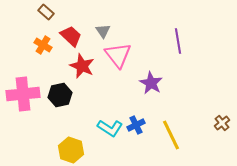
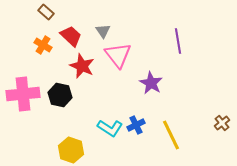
black hexagon: rotated 25 degrees clockwise
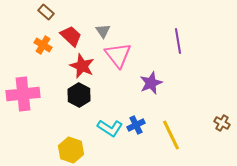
purple star: rotated 20 degrees clockwise
black hexagon: moved 19 px right; rotated 15 degrees clockwise
brown cross: rotated 21 degrees counterclockwise
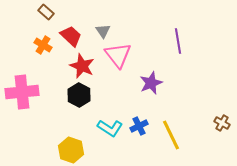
pink cross: moved 1 px left, 2 px up
blue cross: moved 3 px right, 1 px down
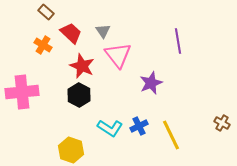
red trapezoid: moved 3 px up
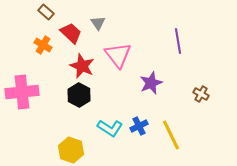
gray triangle: moved 5 px left, 8 px up
brown cross: moved 21 px left, 29 px up
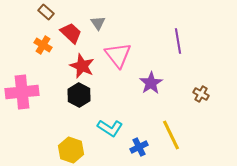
purple star: rotated 10 degrees counterclockwise
blue cross: moved 21 px down
